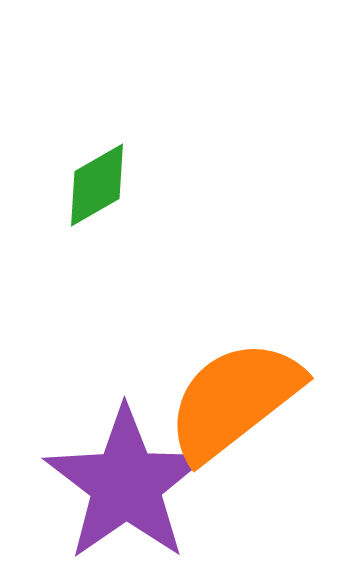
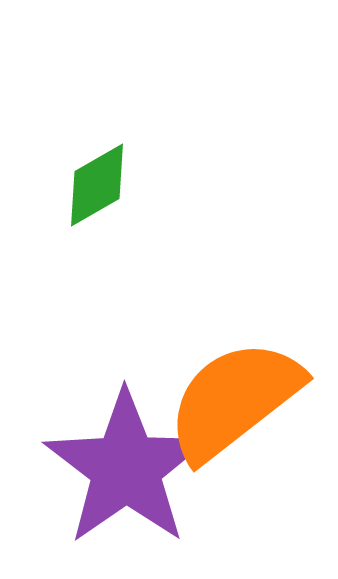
purple star: moved 16 px up
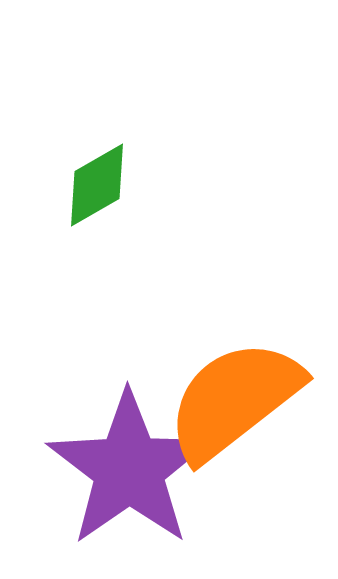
purple star: moved 3 px right, 1 px down
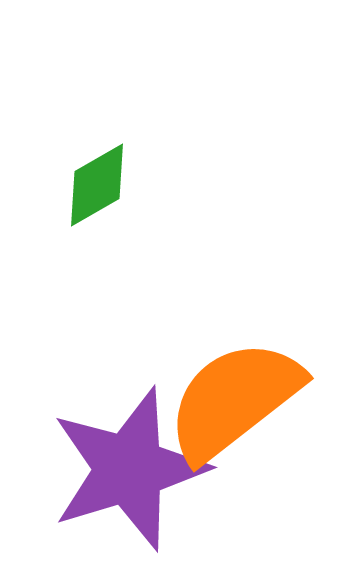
purple star: rotated 18 degrees clockwise
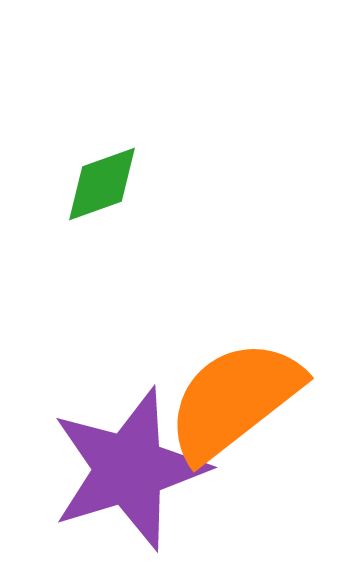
green diamond: moved 5 px right, 1 px up; rotated 10 degrees clockwise
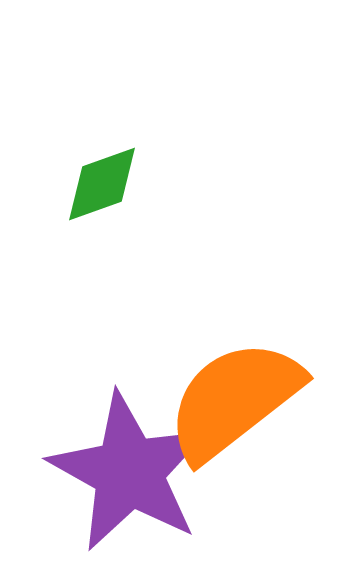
purple star: moved 3 px down; rotated 26 degrees counterclockwise
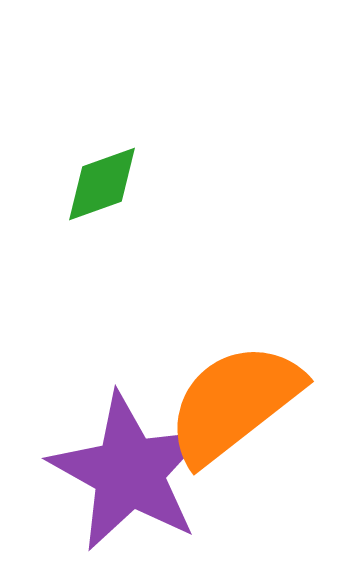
orange semicircle: moved 3 px down
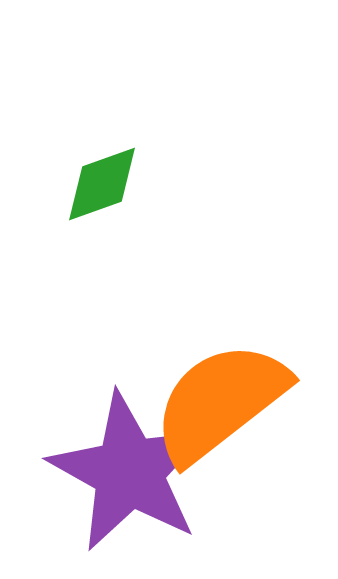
orange semicircle: moved 14 px left, 1 px up
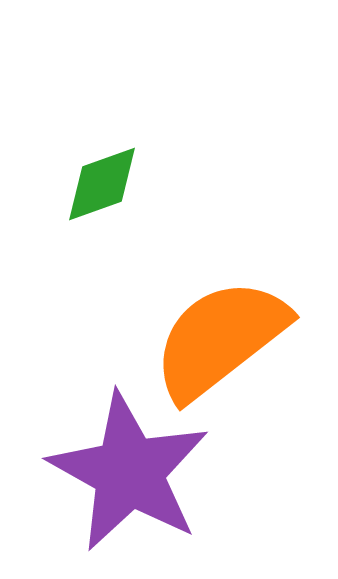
orange semicircle: moved 63 px up
